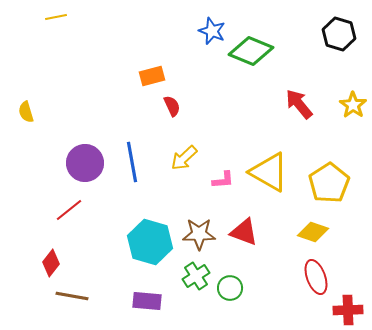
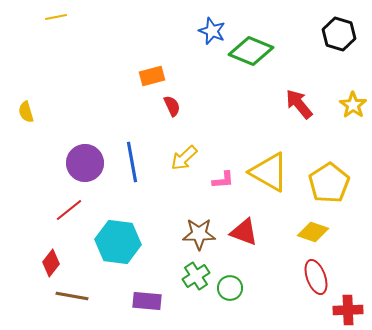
cyan hexagon: moved 32 px left; rotated 9 degrees counterclockwise
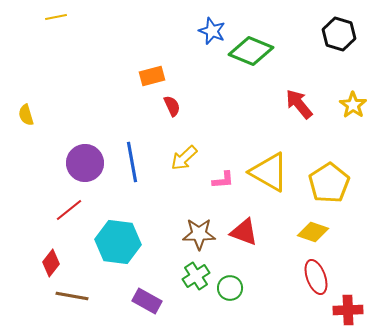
yellow semicircle: moved 3 px down
purple rectangle: rotated 24 degrees clockwise
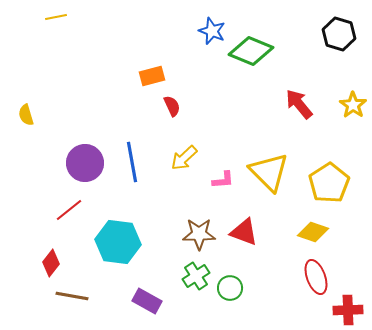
yellow triangle: rotated 15 degrees clockwise
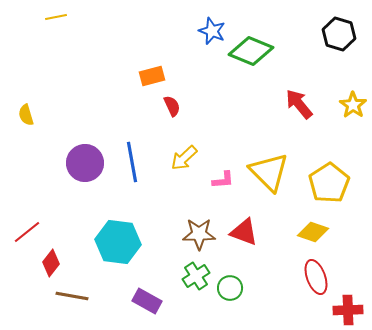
red line: moved 42 px left, 22 px down
